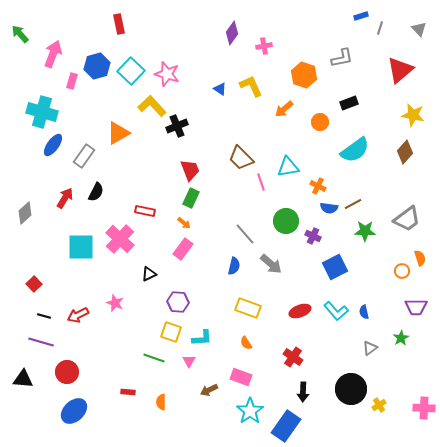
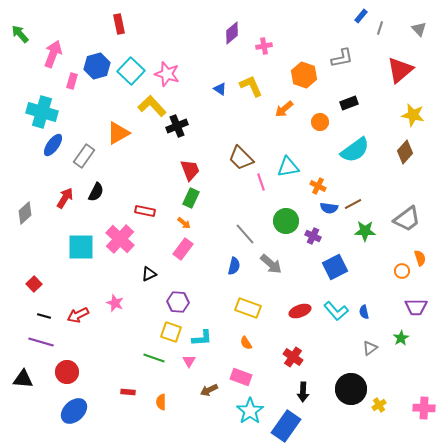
blue rectangle at (361, 16): rotated 32 degrees counterclockwise
purple diamond at (232, 33): rotated 15 degrees clockwise
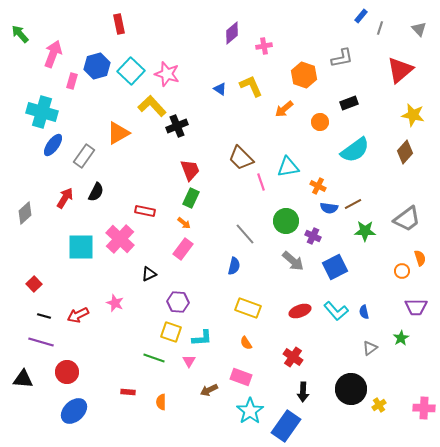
gray arrow at (271, 264): moved 22 px right, 3 px up
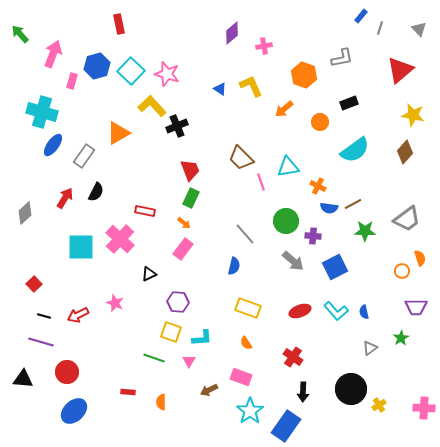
purple cross at (313, 236): rotated 21 degrees counterclockwise
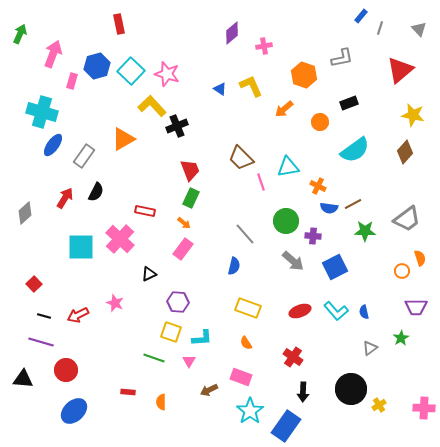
green arrow at (20, 34): rotated 66 degrees clockwise
orange triangle at (118, 133): moved 5 px right, 6 px down
red circle at (67, 372): moved 1 px left, 2 px up
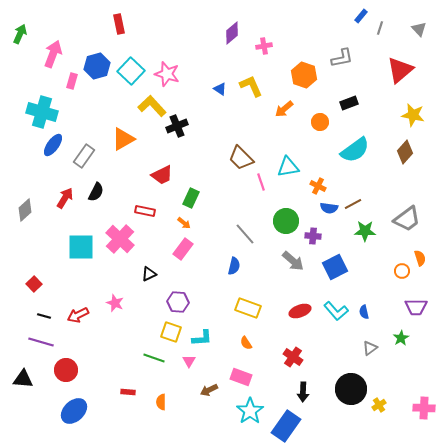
red trapezoid at (190, 170): moved 28 px left, 5 px down; rotated 85 degrees clockwise
gray diamond at (25, 213): moved 3 px up
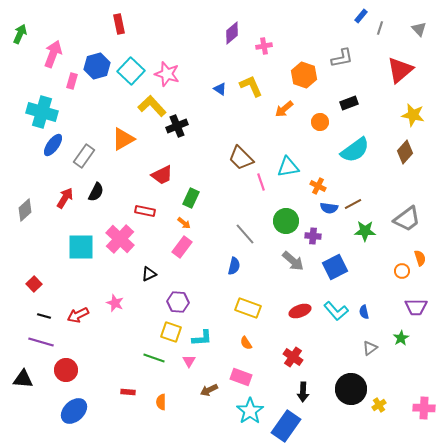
pink rectangle at (183, 249): moved 1 px left, 2 px up
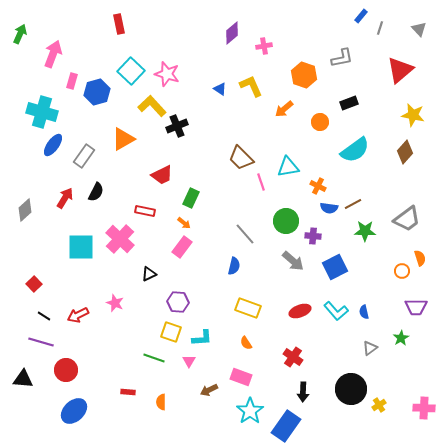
blue hexagon at (97, 66): moved 26 px down
black line at (44, 316): rotated 16 degrees clockwise
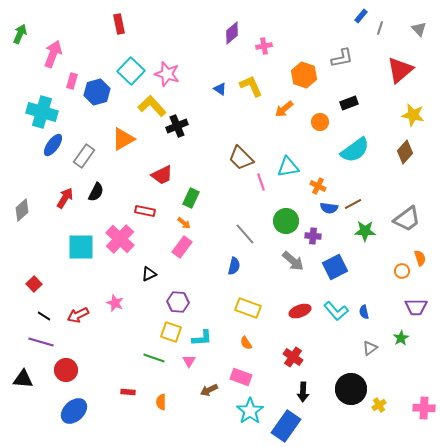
gray diamond at (25, 210): moved 3 px left
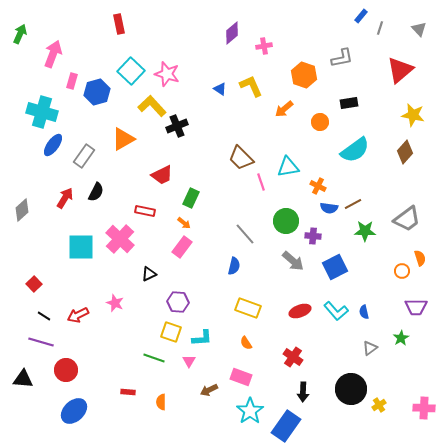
black rectangle at (349, 103): rotated 12 degrees clockwise
